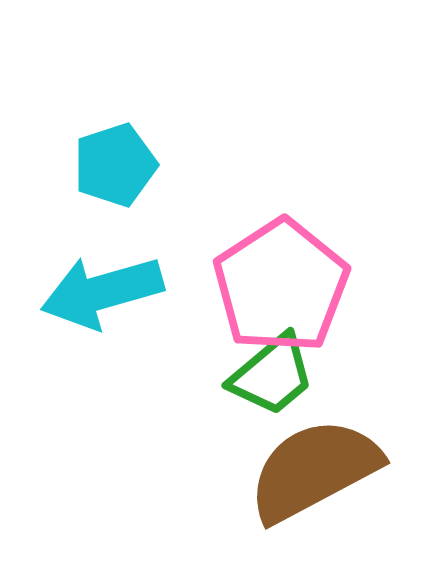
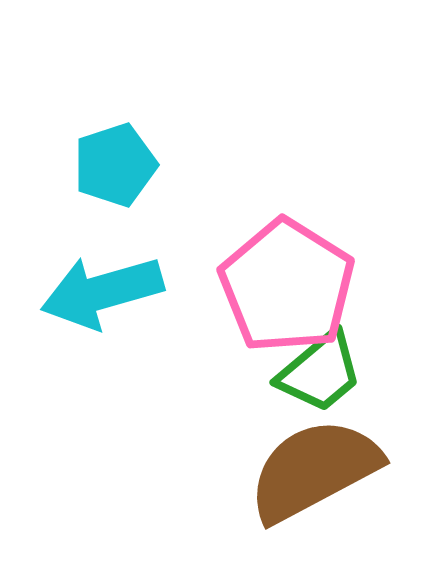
pink pentagon: moved 6 px right; rotated 7 degrees counterclockwise
green trapezoid: moved 48 px right, 3 px up
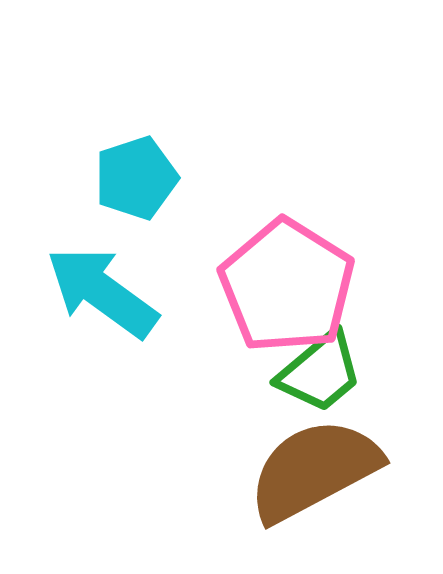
cyan pentagon: moved 21 px right, 13 px down
cyan arrow: rotated 52 degrees clockwise
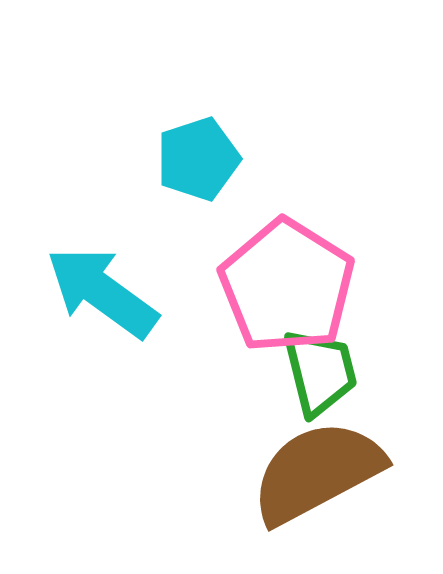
cyan pentagon: moved 62 px right, 19 px up
green trapezoid: rotated 64 degrees counterclockwise
brown semicircle: moved 3 px right, 2 px down
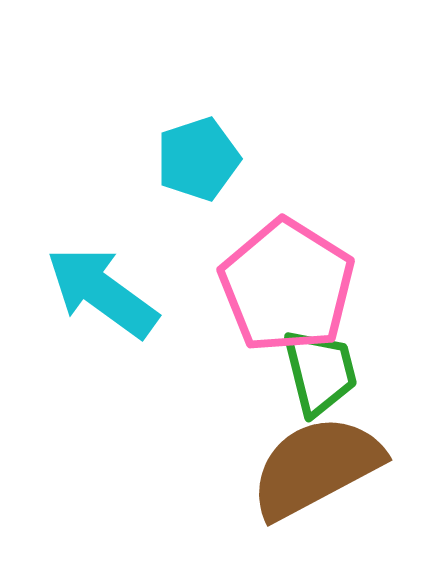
brown semicircle: moved 1 px left, 5 px up
